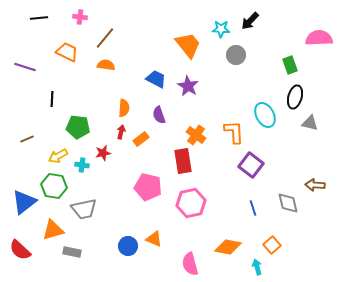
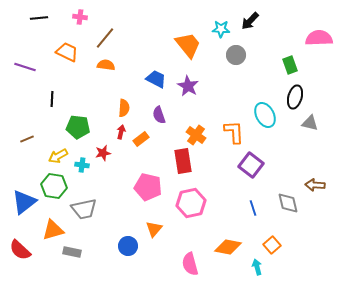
orange triangle at (154, 239): moved 10 px up; rotated 48 degrees clockwise
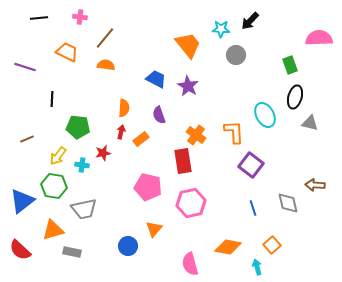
yellow arrow at (58, 156): rotated 24 degrees counterclockwise
blue triangle at (24, 202): moved 2 px left, 1 px up
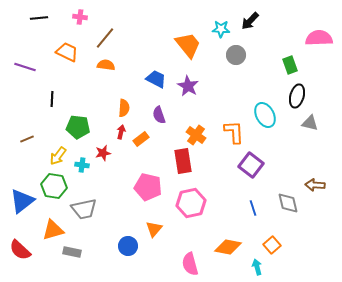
black ellipse at (295, 97): moved 2 px right, 1 px up
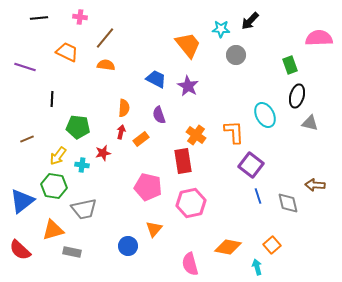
blue line at (253, 208): moved 5 px right, 12 px up
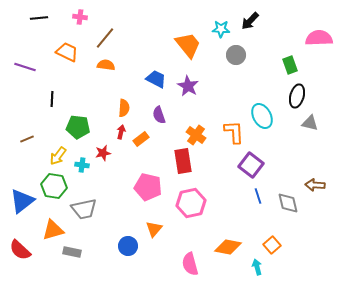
cyan ellipse at (265, 115): moved 3 px left, 1 px down
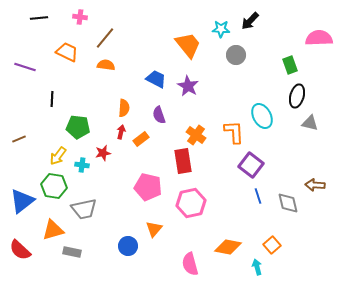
brown line at (27, 139): moved 8 px left
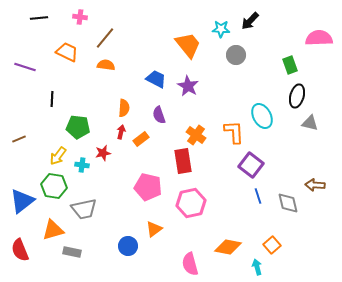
orange triangle at (154, 229): rotated 12 degrees clockwise
red semicircle at (20, 250): rotated 25 degrees clockwise
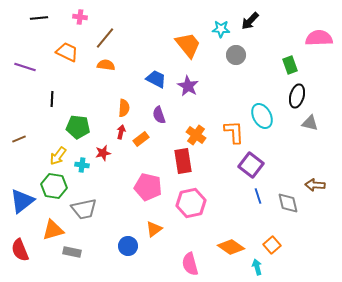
orange diamond at (228, 247): moved 3 px right; rotated 24 degrees clockwise
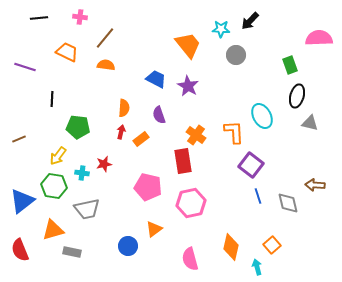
red star at (103, 153): moved 1 px right, 11 px down
cyan cross at (82, 165): moved 8 px down
gray trapezoid at (84, 209): moved 3 px right
orange diamond at (231, 247): rotated 68 degrees clockwise
pink semicircle at (190, 264): moved 5 px up
